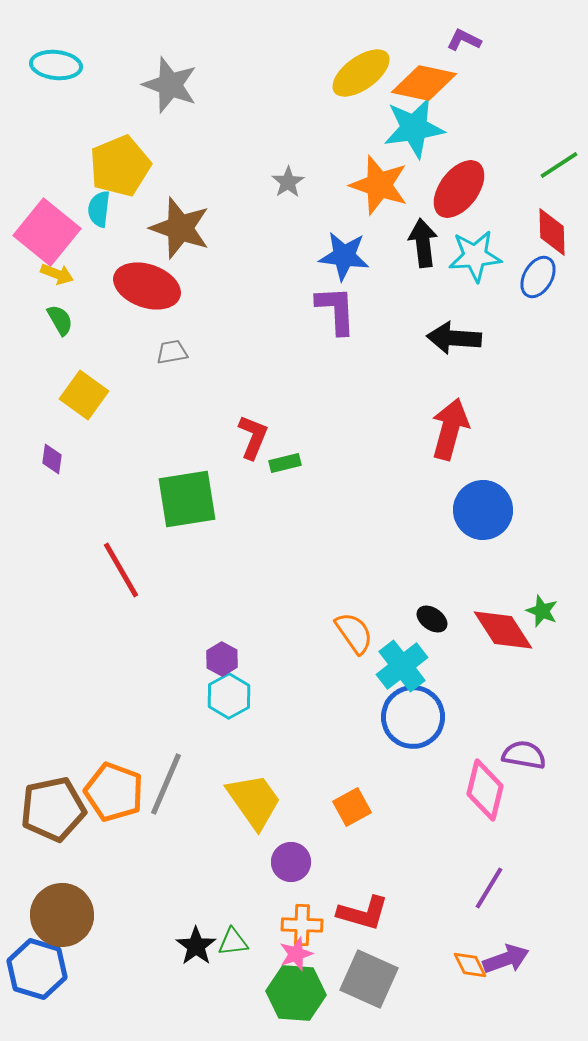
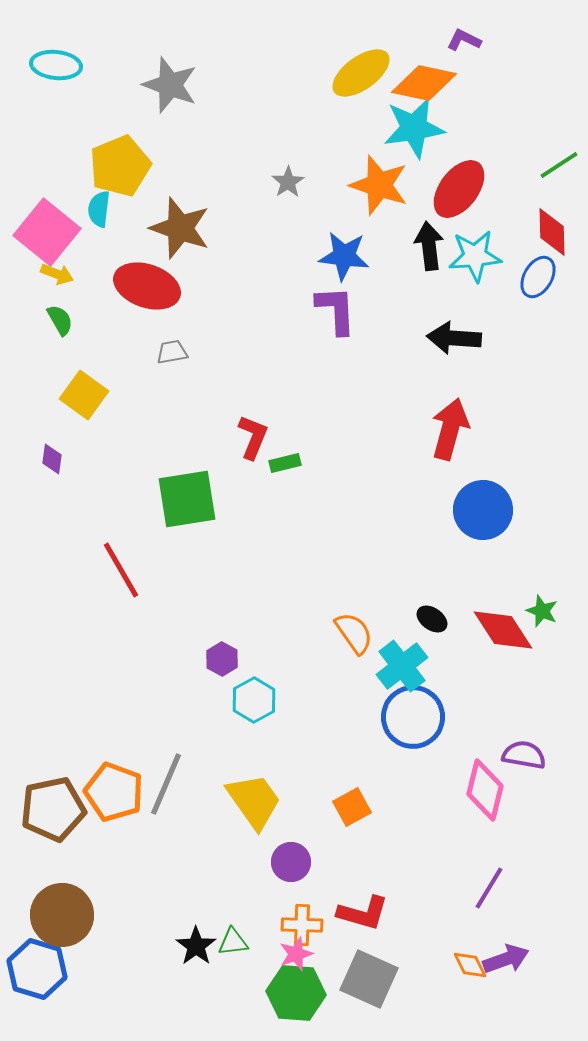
black arrow at (423, 243): moved 6 px right, 3 px down
cyan hexagon at (229, 696): moved 25 px right, 4 px down
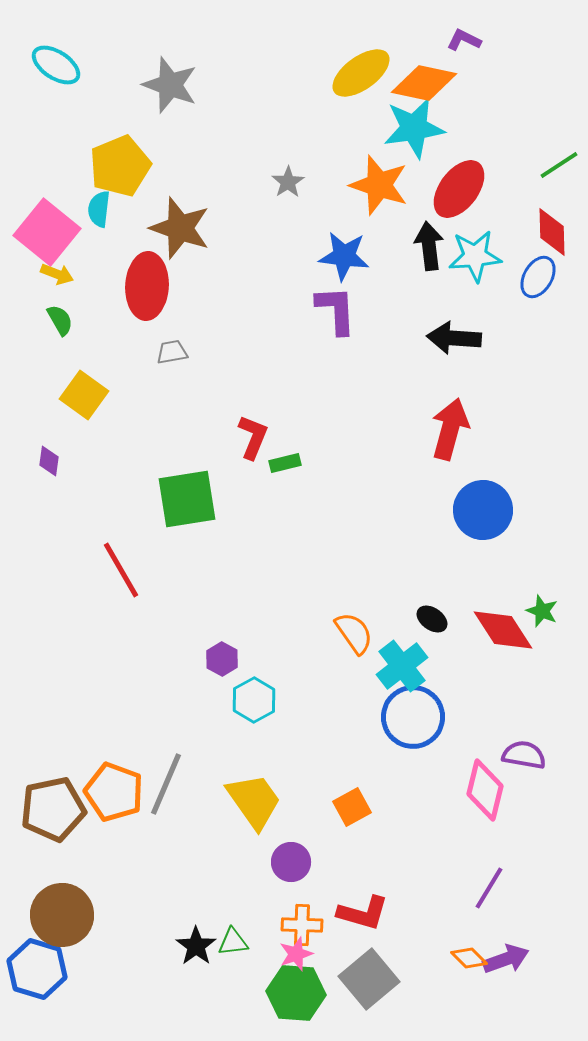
cyan ellipse at (56, 65): rotated 27 degrees clockwise
red ellipse at (147, 286): rotated 74 degrees clockwise
purple diamond at (52, 459): moved 3 px left, 2 px down
orange diamond at (470, 965): moved 1 px left, 7 px up; rotated 18 degrees counterclockwise
gray square at (369, 979): rotated 26 degrees clockwise
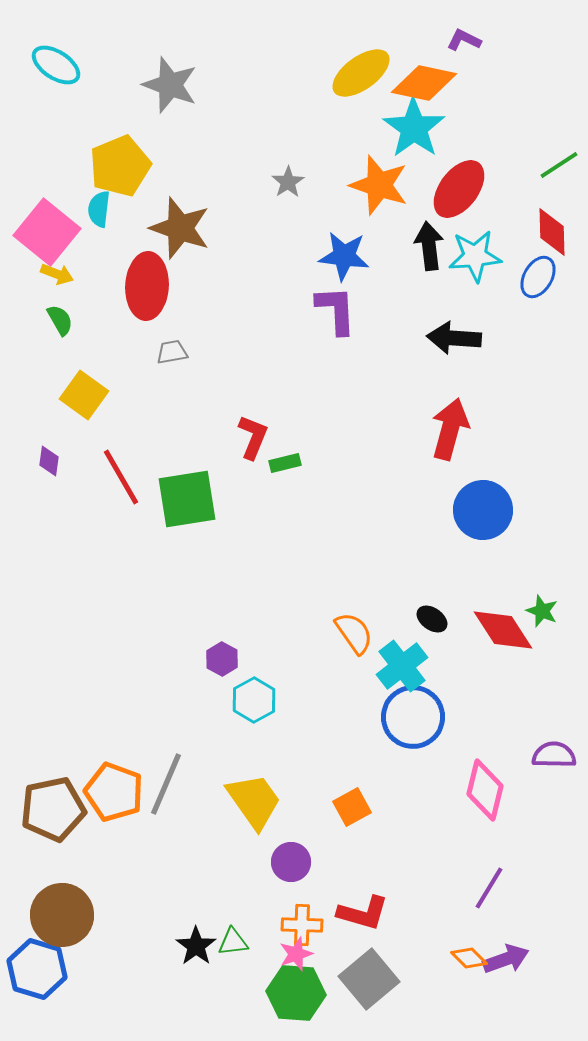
cyan star at (414, 128): rotated 28 degrees counterclockwise
red line at (121, 570): moved 93 px up
purple semicircle at (524, 755): moved 30 px right; rotated 9 degrees counterclockwise
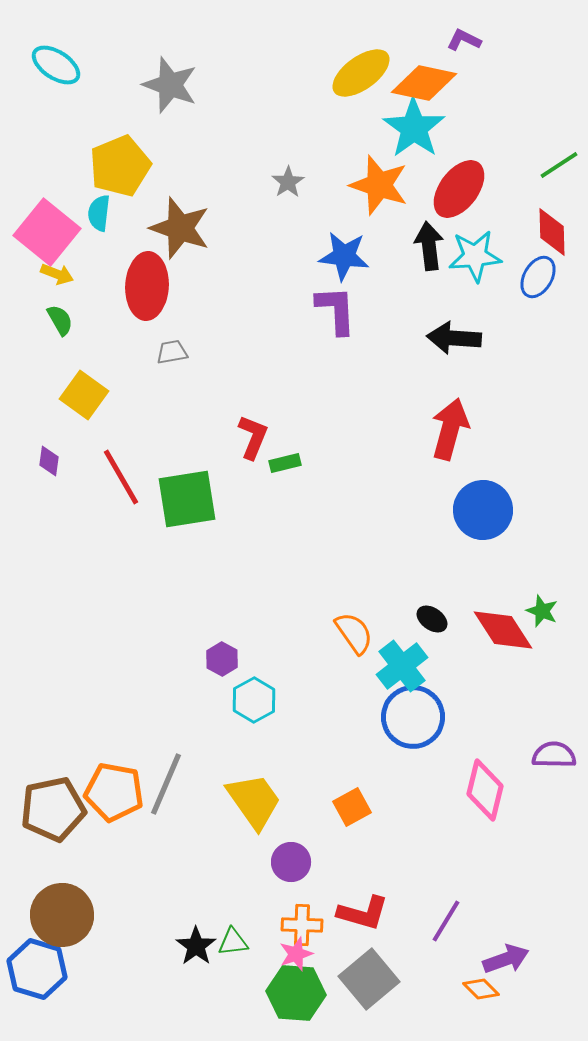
cyan semicircle at (99, 209): moved 4 px down
orange pentagon at (114, 792): rotated 10 degrees counterclockwise
purple line at (489, 888): moved 43 px left, 33 px down
orange diamond at (469, 958): moved 12 px right, 31 px down
